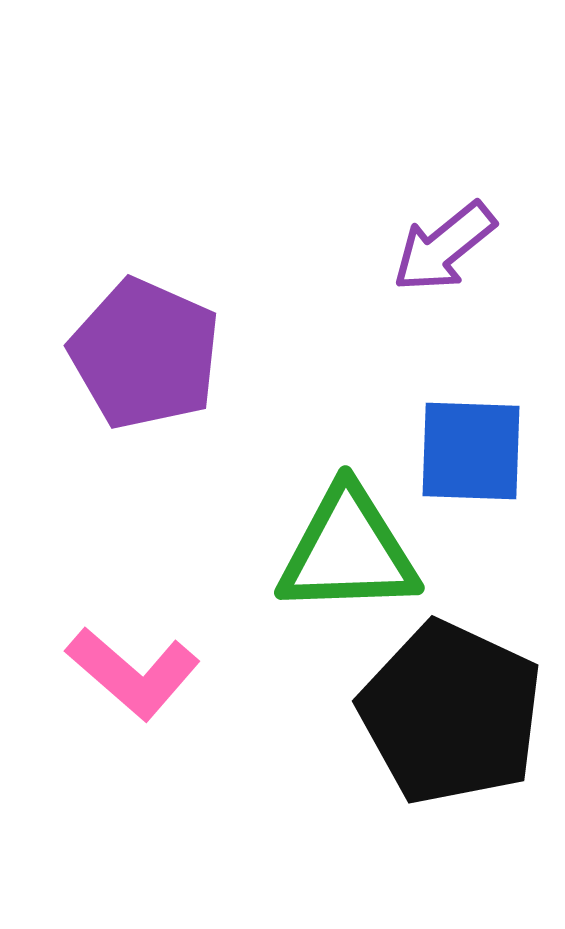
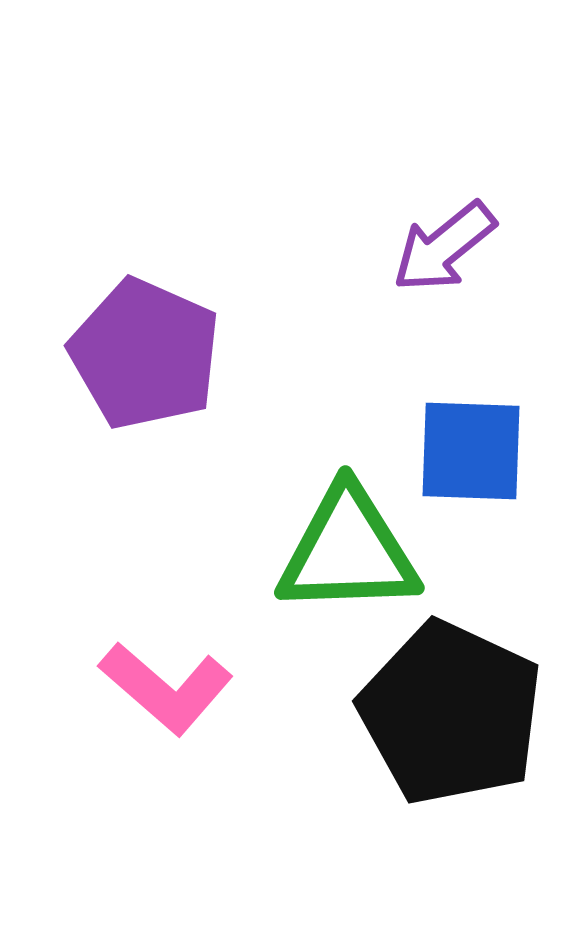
pink L-shape: moved 33 px right, 15 px down
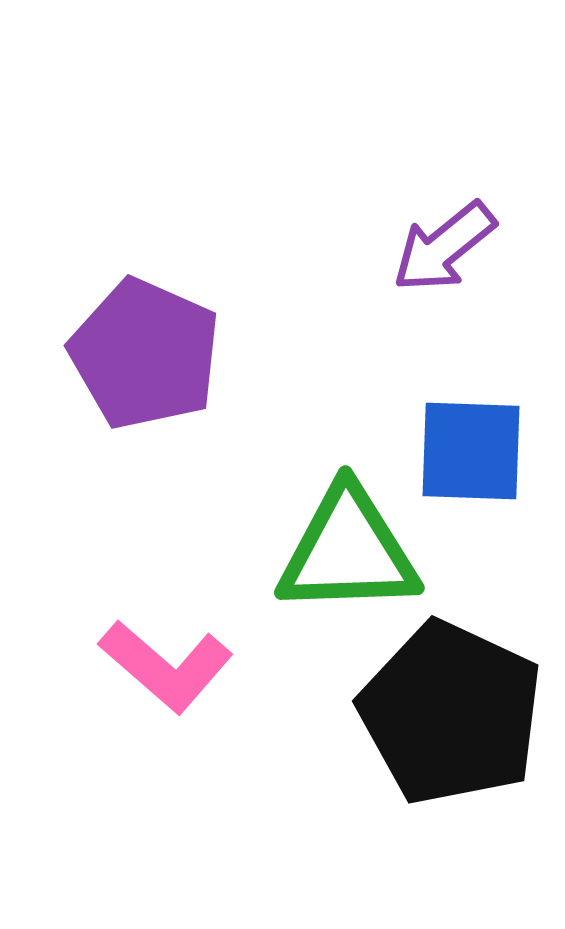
pink L-shape: moved 22 px up
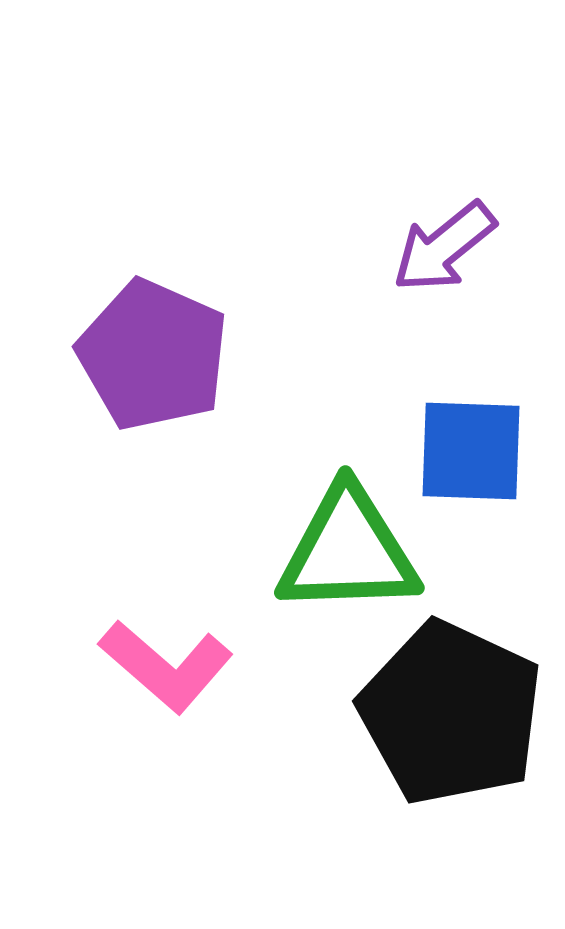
purple pentagon: moved 8 px right, 1 px down
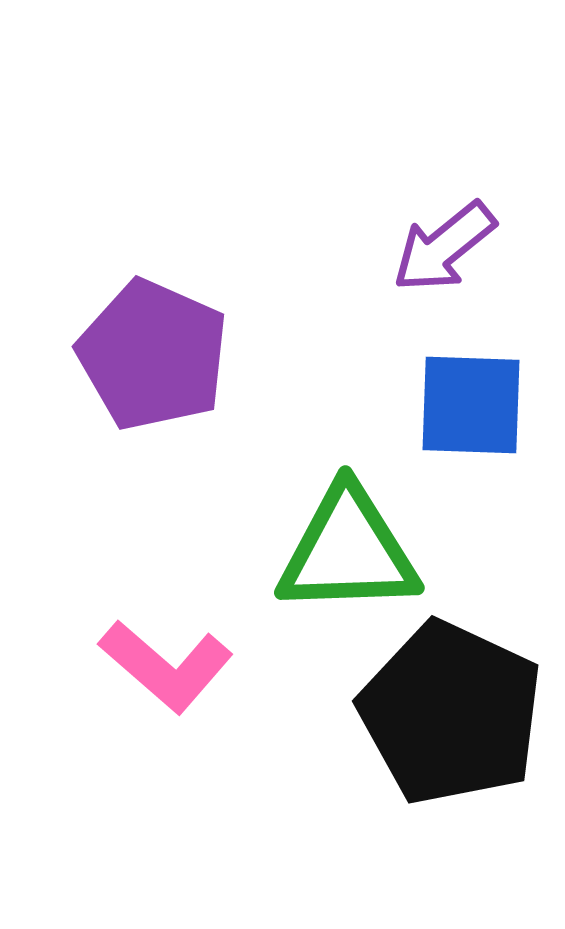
blue square: moved 46 px up
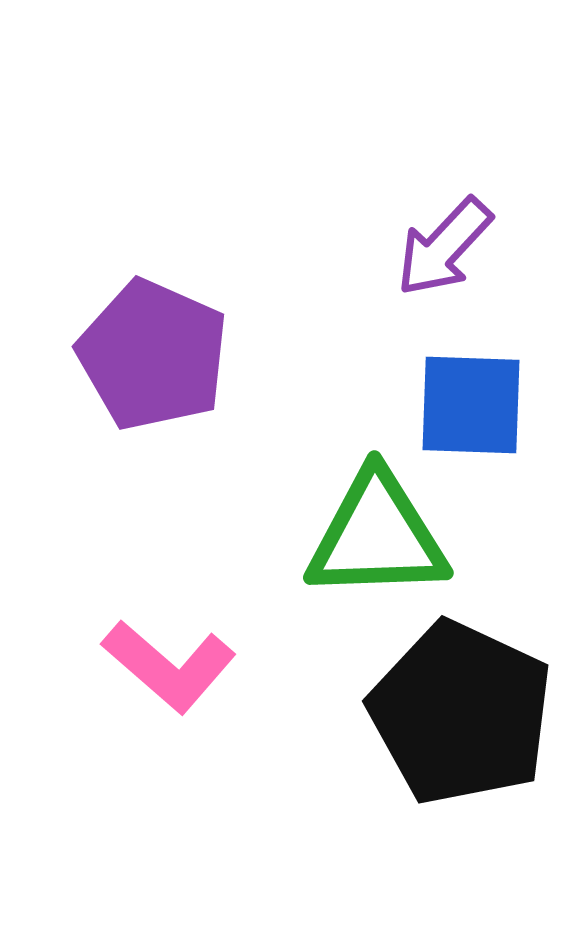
purple arrow: rotated 8 degrees counterclockwise
green triangle: moved 29 px right, 15 px up
pink L-shape: moved 3 px right
black pentagon: moved 10 px right
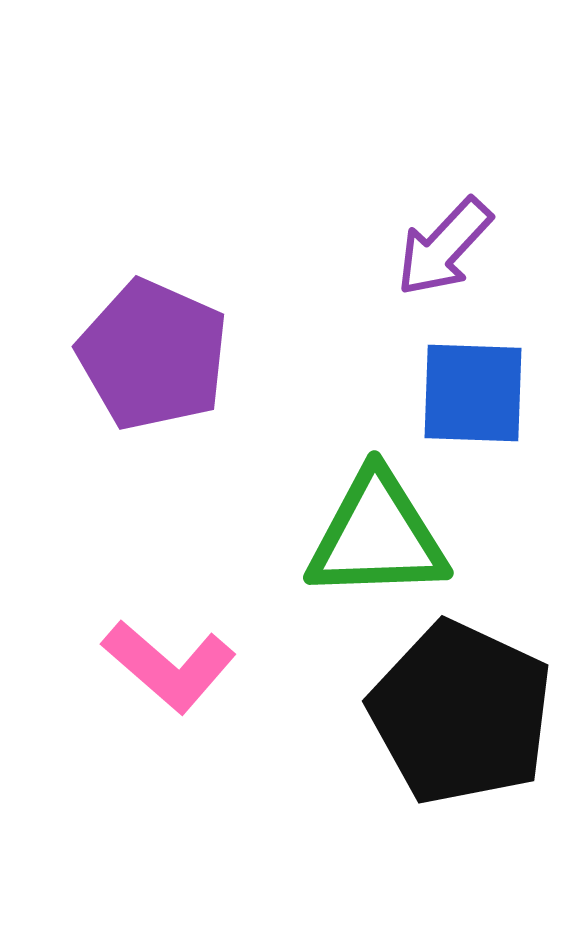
blue square: moved 2 px right, 12 px up
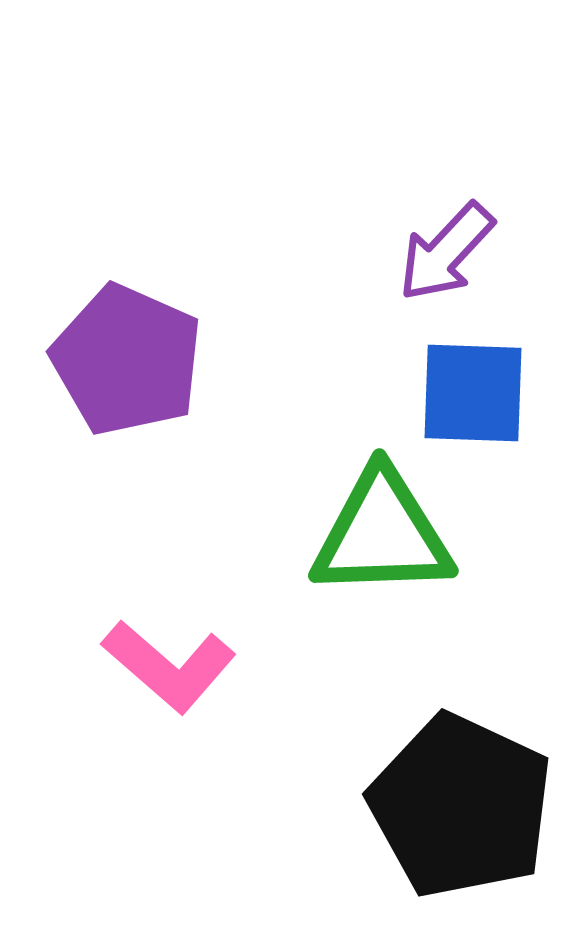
purple arrow: moved 2 px right, 5 px down
purple pentagon: moved 26 px left, 5 px down
green triangle: moved 5 px right, 2 px up
black pentagon: moved 93 px down
